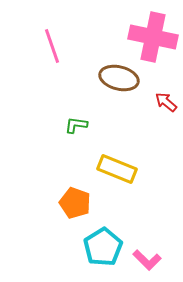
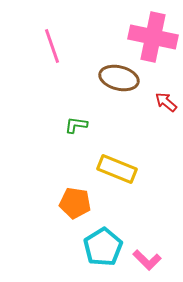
orange pentagon: rotated 12 degrees counterclockwise
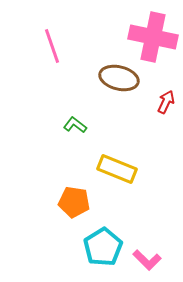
red arrow: rotated 75 degrees clockwise
green L-shape: moved 1 px left; rotated 30 degrees clockwise
orange pentagon: moved 1 px left, 1 px up
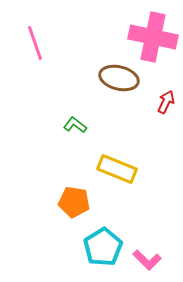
pink line: moved 17 px left, 3 px up
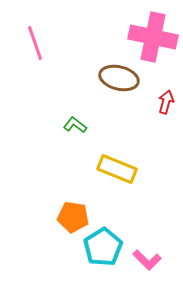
red arrow: rotated 10 degrees counterclockwise
orange pentagon: moved 1 px left, 15 px down
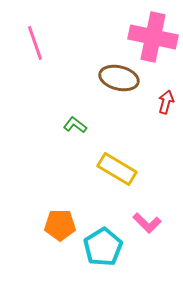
yellow rectangle: rotated 9 degrees clockwise
orange pentagon: moved 13 px left, 8 px down; rotated 8 degrees counterclockwise
pink L-shape: moved 37 px up
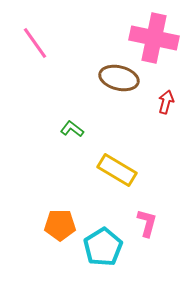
pink cross: moved 1 px right, 1 px down
pink line: rotated 16 degrees counterclockwise
green L-shape: moved 3 px left, 4 px down
yellow rectangle: moved 1 px down
pink L-shape: rotated 120 degrees counterclockwise
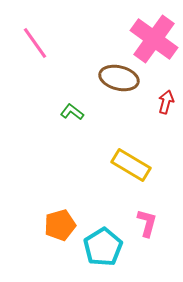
pink cross: moved 1 px down; rotated 24 degrees clockwise
green L-shape: moved 17 px up
yellow rectangle: moved 14 px right, 5 px up
orange pentagon: rotated 16 degrees counterclockwise
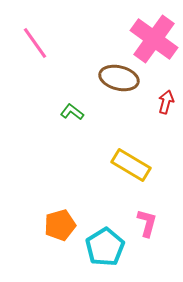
cyan pentagon: moved 2 px right
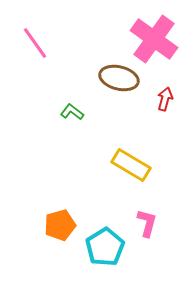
red arrow: moved 1 px left, 3 px up
